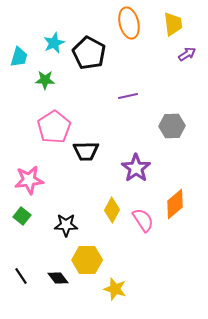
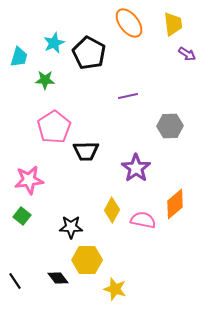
orange ellipse: rotated 24 degrees counterclockwise
purple arrow: rotated 66 degrees clockwise
gray hexagon: moved 2 px left
pink semicircle: rotated 45 degrees counterclockwise
black star: moved 5 px right, 2 px down
black line: moved 6 px left, 5 px down
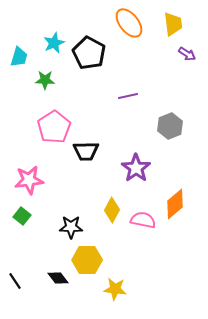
gray hexagon: rotated 20 degrees counterclockwise
yellow star: rotated 10 degrees counterclockwise
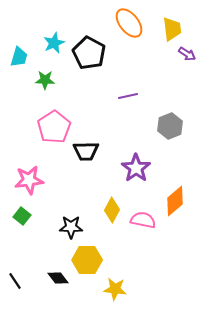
yellow trapezoid: moved 1 px left, 5 px down
orange diamond: moved 3 px up
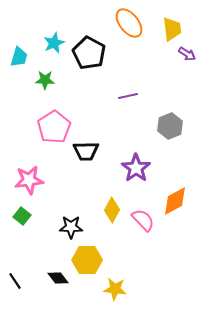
orange diamond: rotated 12 degrees clockwise
pink semicircle: rotated 35 degrees clockwise
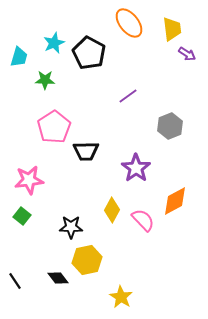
purple line: rotated 24 degrees counterclockwise
yellow hexagon: rotated 12 degrees counterclockwise
yellow star: moved 6 px right, 8 px down; rotated 25 degrees clockwise
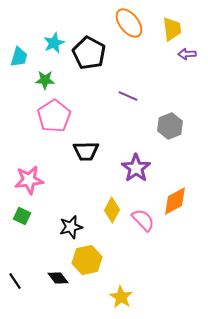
purple arrow: rotated 144 degrees clockwise
purple line: rotated 60 degrees clockwise
pink pentagon: moved 11 px up
green square: rotated 12 degrees counterclockwise
black star: rotated 15 degrees counterclockwise
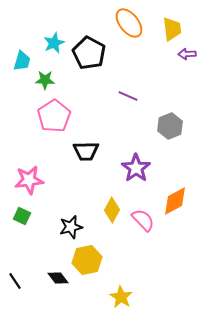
cyan trapezoid: moved 3 px right, 4 px down
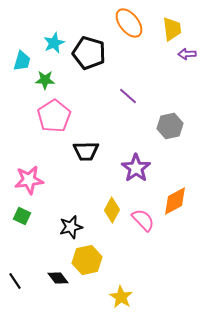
black pentagon: rotated 12 degrees counterclockwise
purple line: rotated 18 degrees clockwise
gray hexagon: rotated 10 degrees clockwise
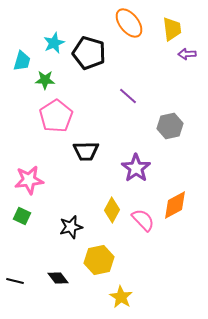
pink pentagon: moved 2 px right
orange diamond: moved 4 px down
yellow hexagon: moved 12 px right
black line: rotated 42 degrees counterclockwise
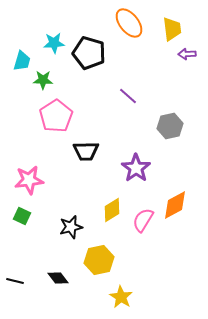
cyan star: rotated 20 degrees clockwise
green star: moved 2 px left
yellow diamond: rotated 30 degrees clockwise
pink semicircle: rotated 105 degrees counterclockwise
